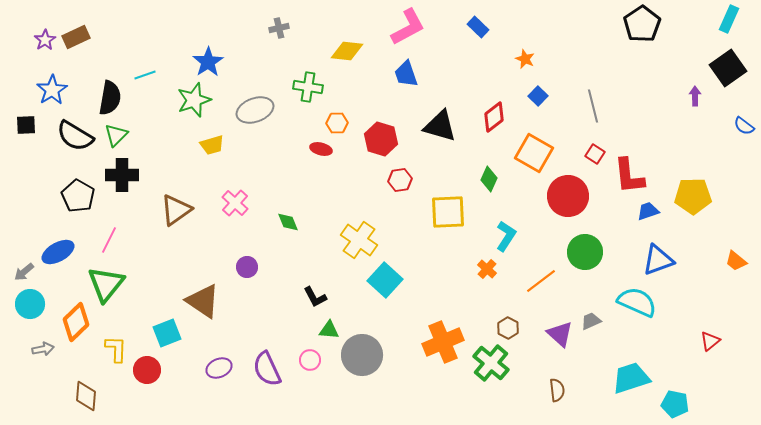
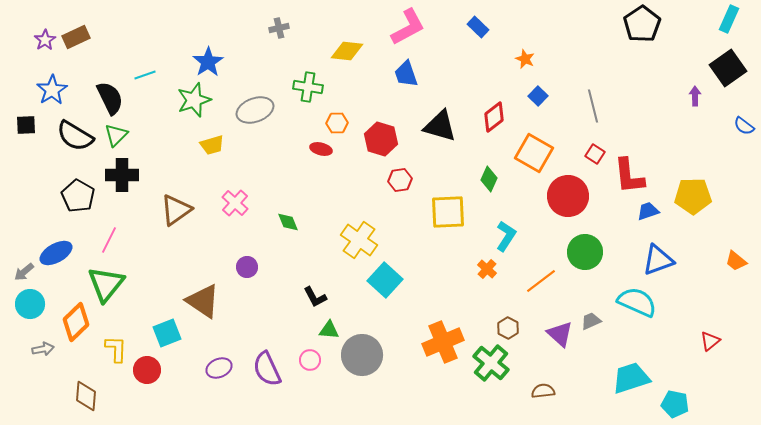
black semicircle at (110, 98): rotated 36 degrees counterclockwise
blue ellipse at (58, 252): moved 2 px left, 1 px down
brown semicircle at (557, 390): moved 14 px left, 1 px down; rotated 90 degrees counterclockwise
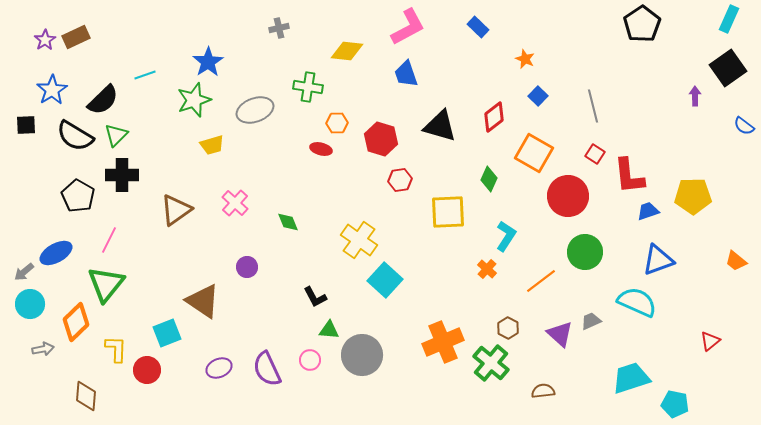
black semicircle at (110, 98): moved 7 px left, 2 px down; rotated 72 degrees clockwise
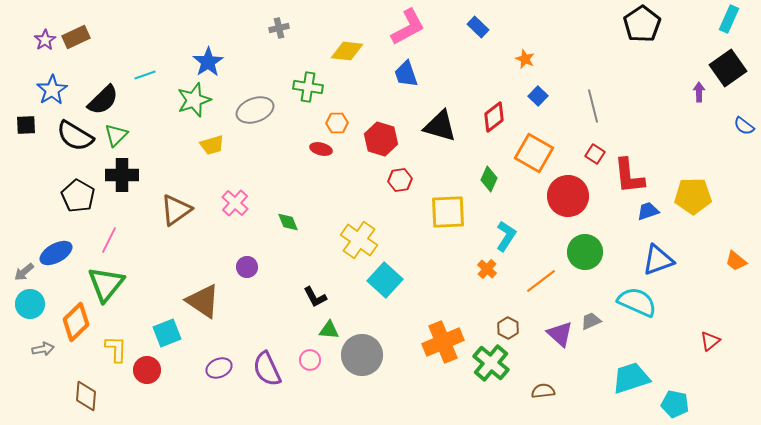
purple arrow at (695, 96): moved 4 px right, 4 px up
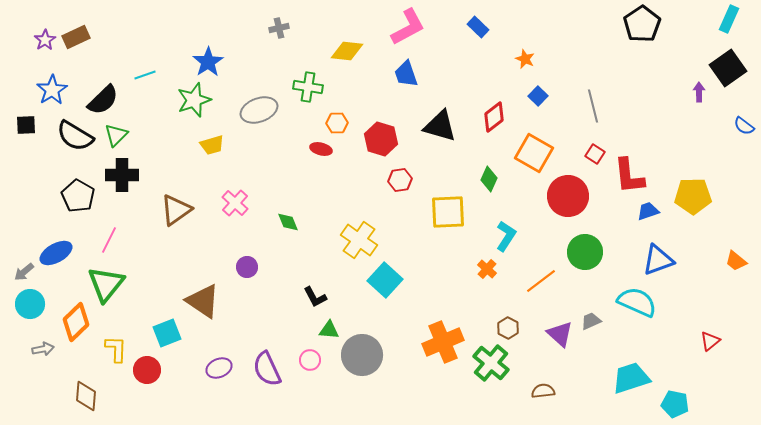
gray ellipse at (255, 110): moved 4 px right
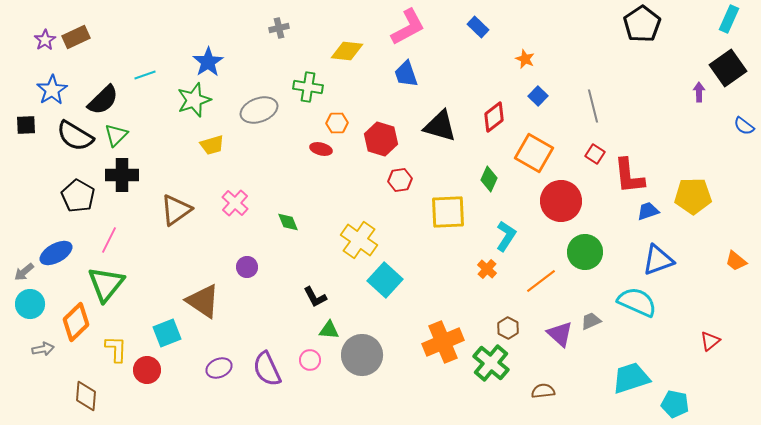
red circle at (568, 196): moved 7 px left, 5 px down
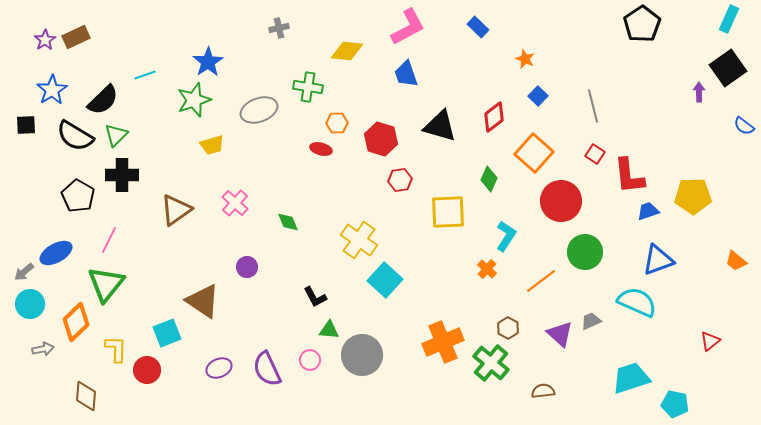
orange square at (534, 153): rotated 12 degrees clockwise
